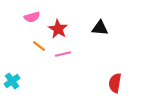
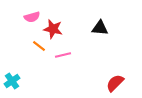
red star: moved 5 px left; rotated 18 degrees counterclockwise
pink line: moved 1 px down
red semicircle: rotated 36 degrees clockwise
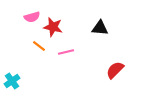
red star: moved 2 px up
pink line: moved 3 px right, 3 px up
red semicircle: moved 13 px up
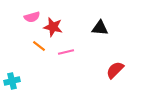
cyan cross: rotated 21 degrees clockwise
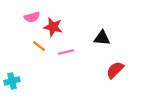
black triangle: moved 2 px right, 10 px down
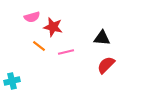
red semicircle: moved 9 px left, 5 px up
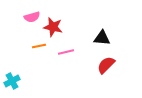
orange line: rotated 48 degrees counterclockwise
cyan cross: rotated 14 degrees counterclockwise
